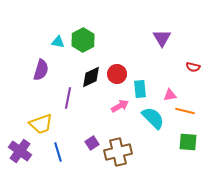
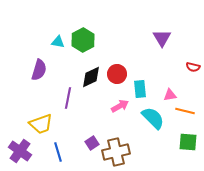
purple semicircle: moved 2 px left
brown cross: moved 2 px left
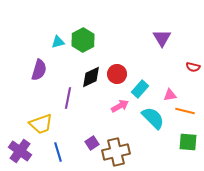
cyan triangle: rotated 24 degrees counterclockwise
cyan rectangle: rotated 48 degrees clockwise
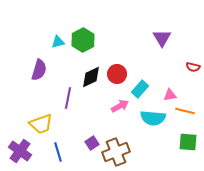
cyan semicircle: rotated 140 degrees clockwise
brown cross: rotated 8 degrees counterclockwise
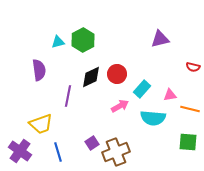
purple triangle: moved 2 px left, 1 px down; rotated 48 degrees clockwise
purple semicircle: rotated 25 degrees counterclockwise
cyan rectangle: moved 2 px right
purple line: moved 2 px up
orange line: moved 5 px right, 2 px up
